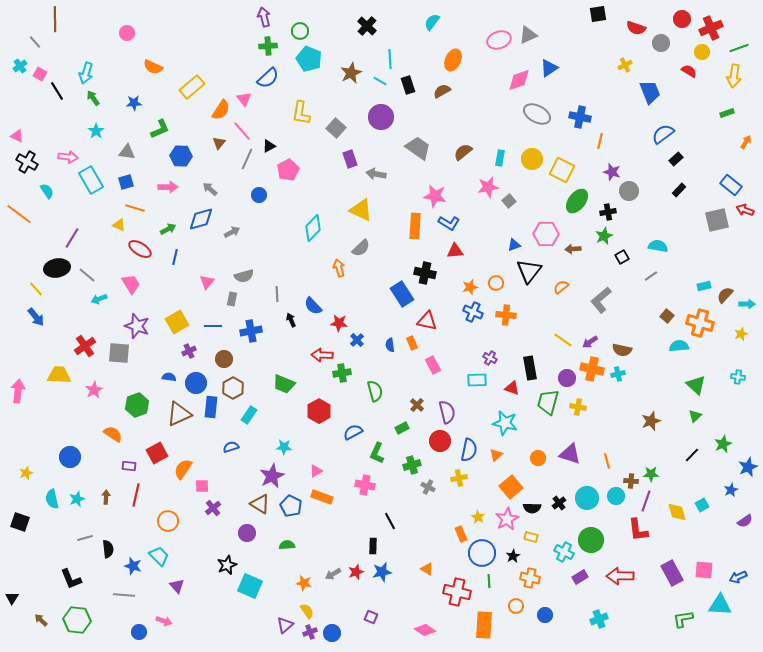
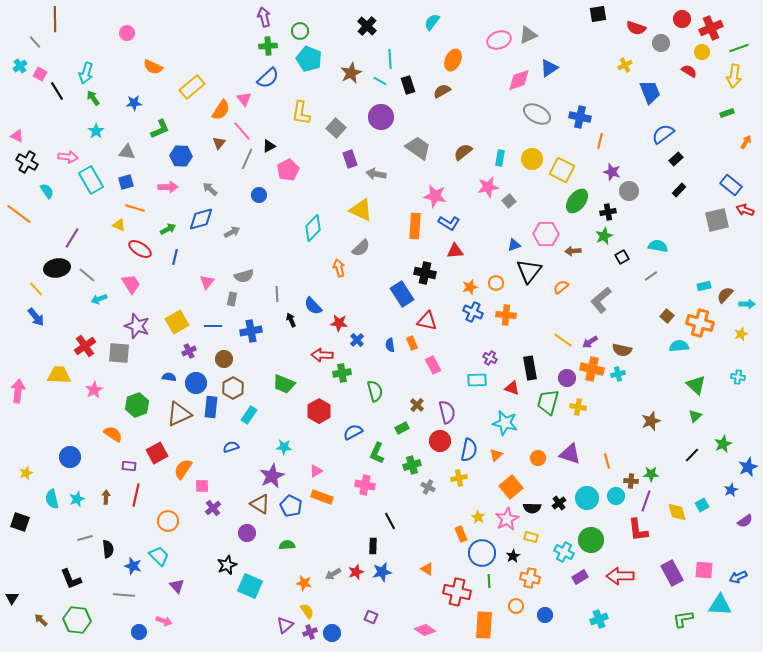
brown arrow at (573, 249): moved 2 px down
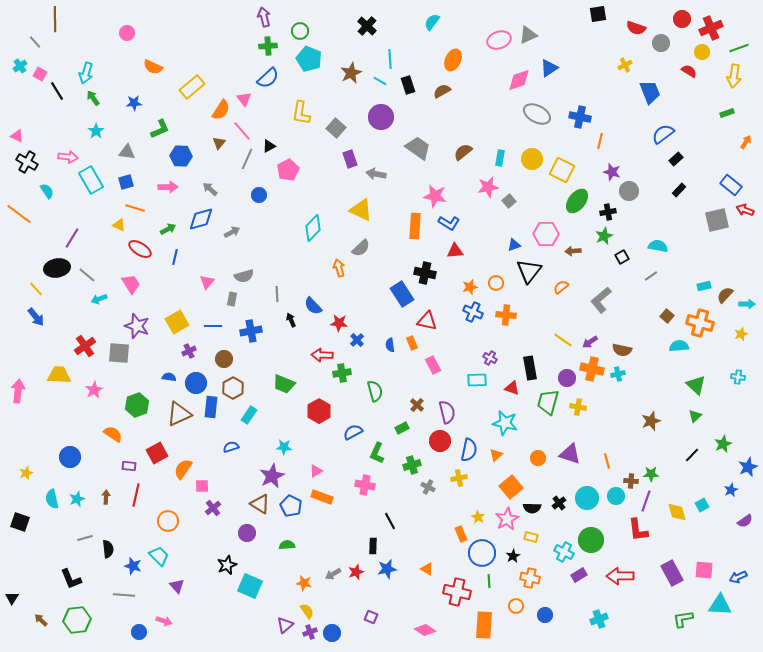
blue star at (382, 572): moved 5 px right, 3 px up
purple rectangle at (580, 577): moved 1 px left, 2 px up
green hexagon at (77, 620): rotated 12 degrees counterclockwise
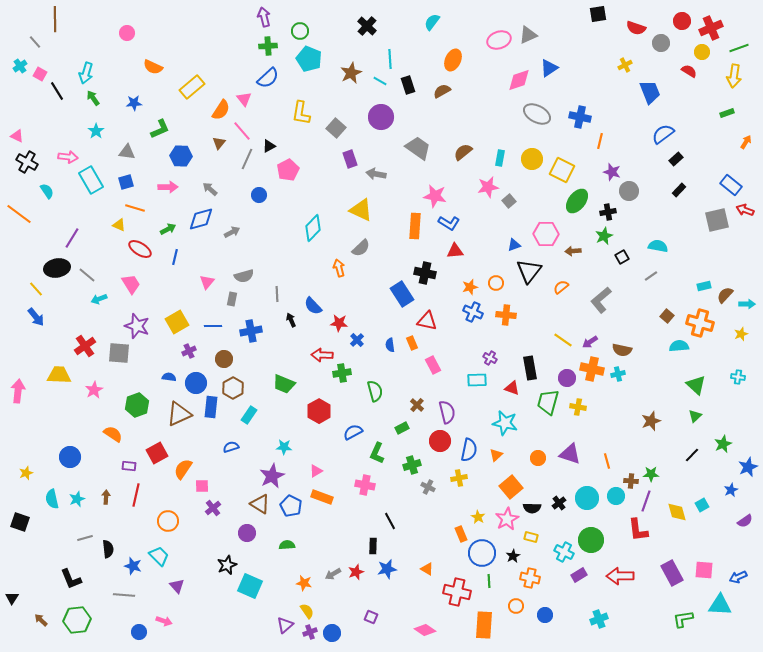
red circle at (682, 19): moved 2 px down
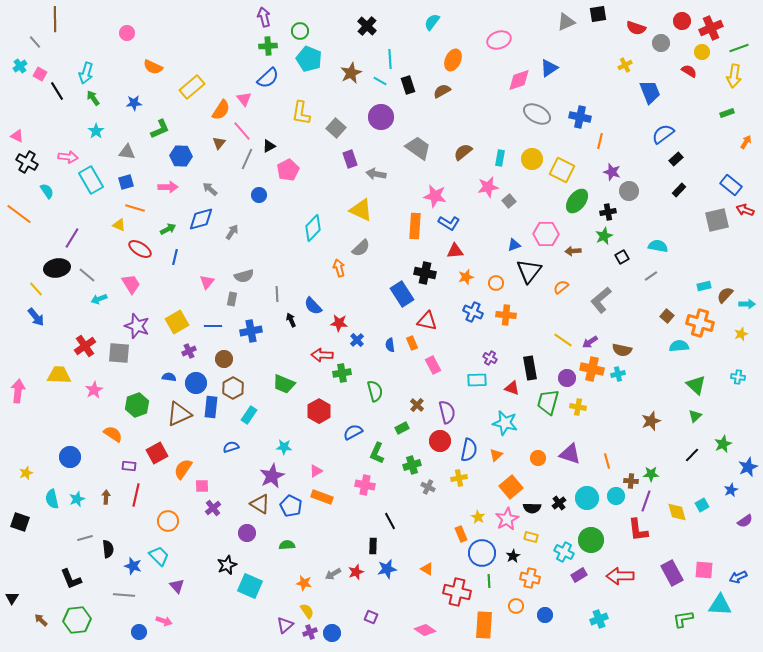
gray triangle at (528, 35): moved 38 px right, 13 px up
gray arrow at (232, 232): rotated 28 degrees counterclockwise
orange star at (470, 287): moved 4 px left, 10 px up
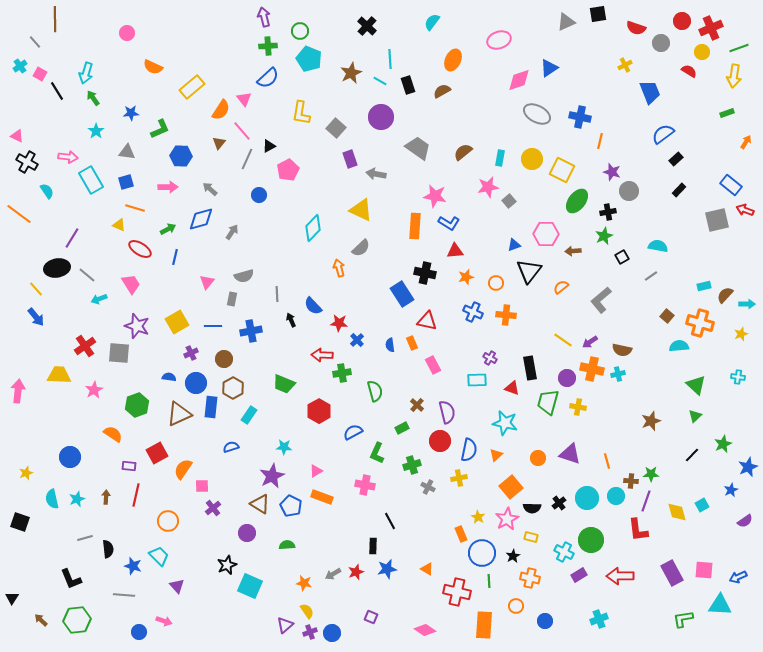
blue star at (134, 103): moved 3 px left, 10 px down
purple cross at (189, 351): moved 2 px right, 2 px down
blue circle at (545, 615): moved 6 px down
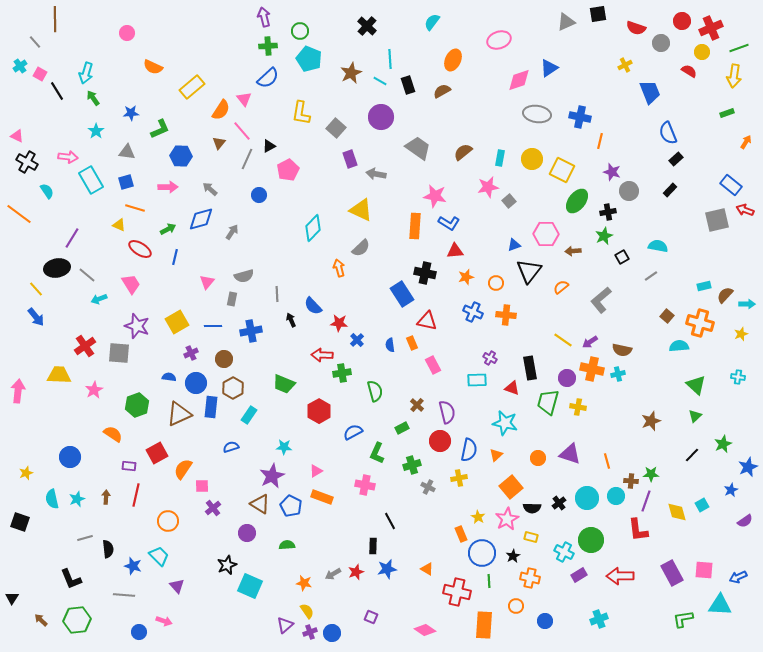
gray ellipse at (537, 114): rotated 20 degrees counterclockwise
blue semicircle at (663, 134): moved 5 px right, 1 px up; rotated 75 degrees counterclockwise
black rectangle at (679, 190): moved 9 px left
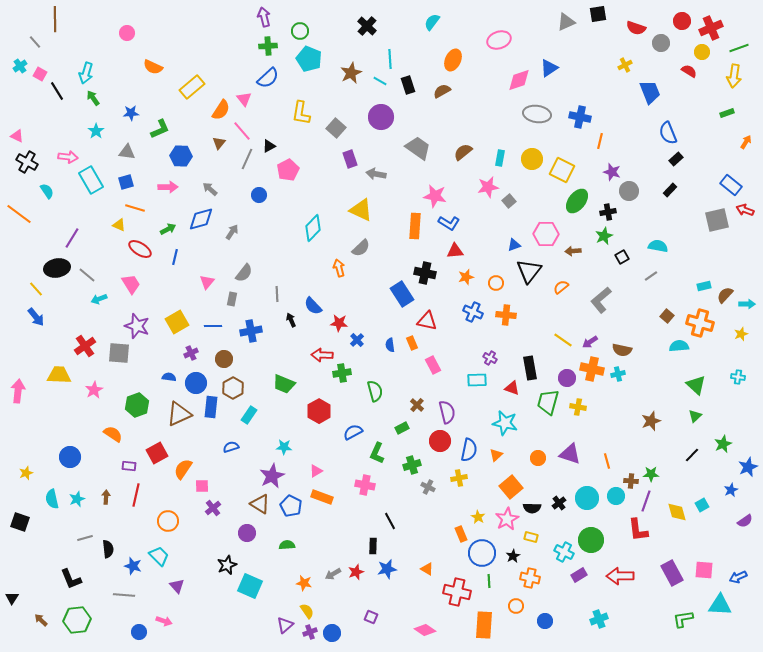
gray semicircle at (244, 276): moved 3 px up; rotated 36 degrees counterclockwise
